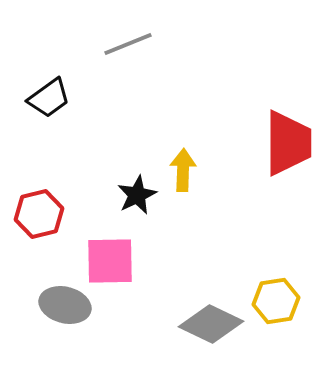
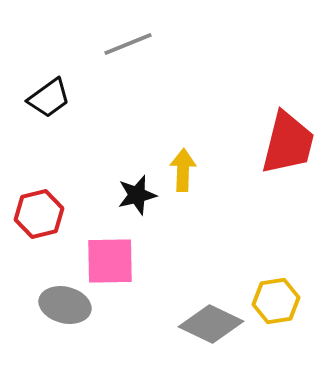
red trapezoid: rotated 14 degrees clockwise
black star: rotated 12 degrees clockwise
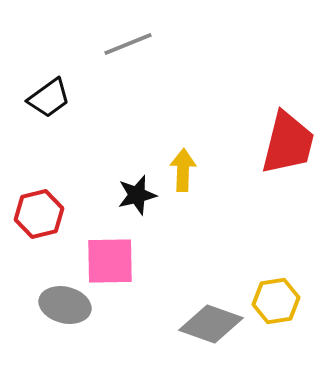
gray diamond: rotated 6 degrees counterclockwise
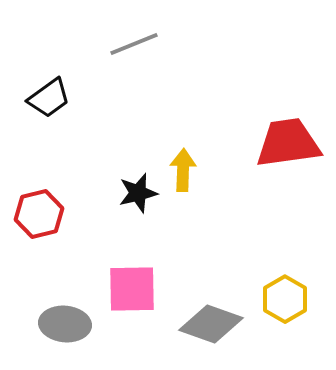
gray line: moved 6 px right
red trapezoid: rotated 112 degrees counterclockwise
black star: moved 1 px right, 2 px up
pink square: moved 22 px right, 28 px down
yellow hexagon: moved 9 px right, 2 px up; rotated 21 degrees counterclockwise
gray ellipse: moved 19 px down; rotated 9 degrees counterclockwise
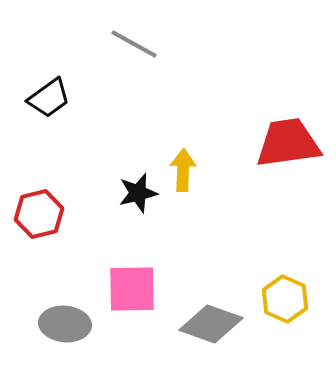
gray line: rotated 51 degrees clockwise
yellow hexagon: rotated 6 degrees counterclockwise
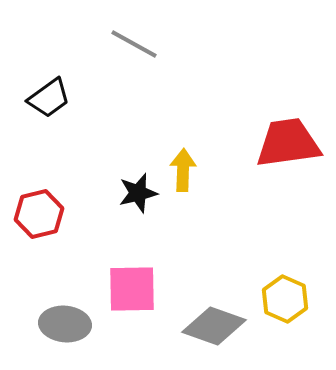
gray diamond: moved 3 px right, 2 px down
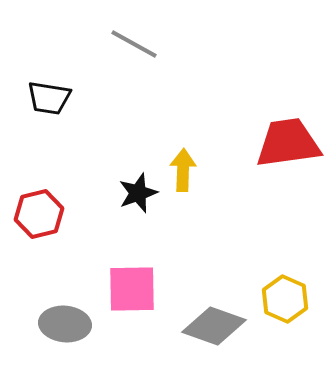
black trapezoid: rotated 45 degrees clockwise
black star: rotated 6 degrees counterclockwise
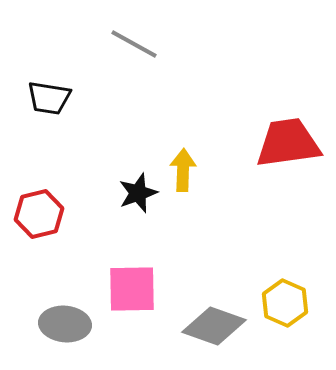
yellow hexagon: moved 4 px down
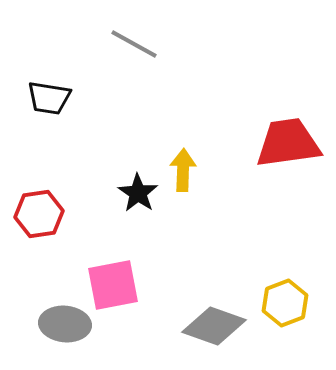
black star: rotated 18 degrees counterclockwise
red hexagon: rotated 6 degrees clockwise
pink square: moved 19 px left, 4 px up; rotated 10 degrees counterclockwise
yellow hexagon: rotated 15 degrees clockwise
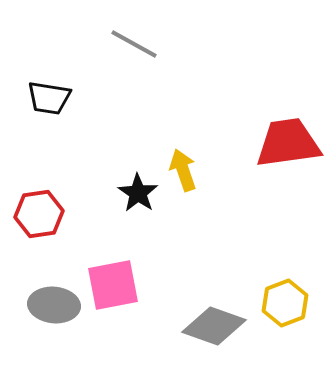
yellow arrow: rotated 21 degrees counterclockwise
gray ellipse: moved 11 px left, 19 px up
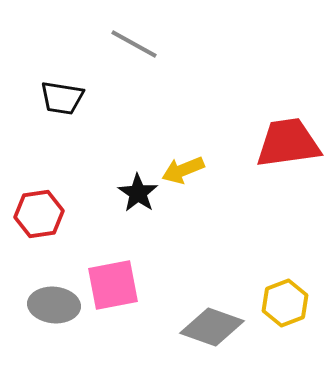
black trapezoid: moved 13 px right
yellow arrow: rotated 93 degrees counterclockwise
gray diamond: moved 2 px left, 1 px down
